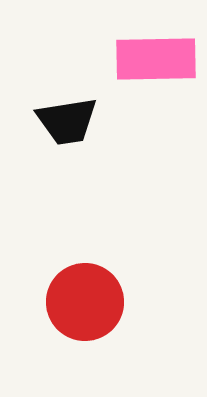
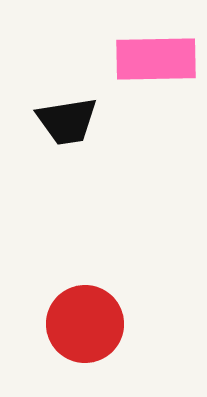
red circle: moved 22 px down
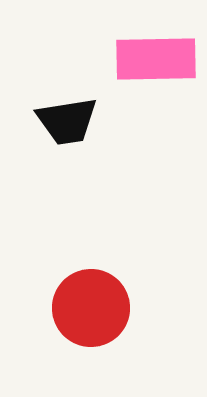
red circle: moved 6 px right, 16 px up
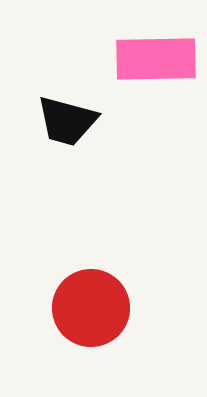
black trapezoid: rotated 24 degrees clockwise
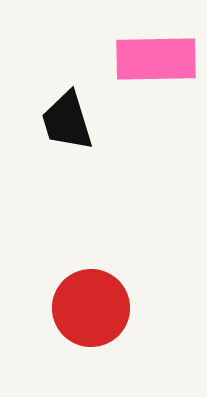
black trapezoid: rotated 58 degrees clockwise
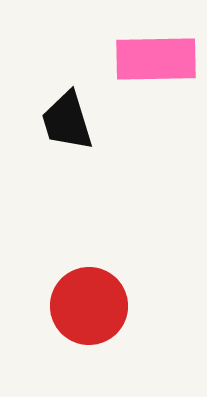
red circle: moved 2 px left, 2 px up
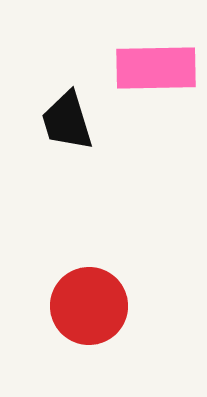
pink rectangle: moved 9 px down
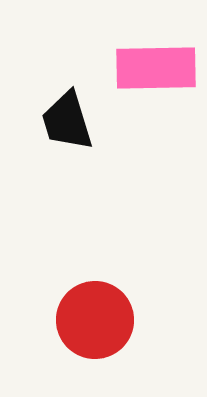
red circle: moved 6 px right, 14 px down
